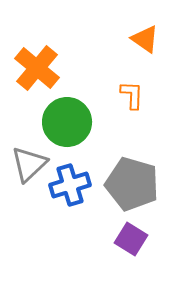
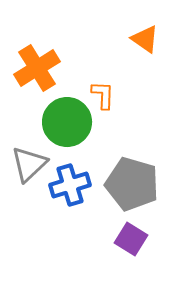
orange cross: rotated 18 degrees clockwise
orange L-shape: moved 29 px left
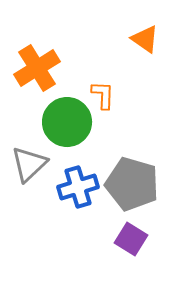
blue cross: moved 8 px right, 2 px down
